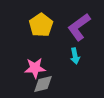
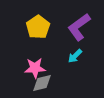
yellow pentagon: moved 3 px left, 2 px down
cyan arrow: rotated 56 degrees clockwise
gray diamond: moved 1 px left, 1 px up
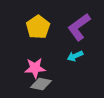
cyan arrow: rotated 21 degrees clockwise
gray diamond: moved 1 px left, 1 px down; rotated 25 degrees clockwise
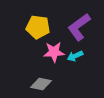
yellow pentagon: rotated 30 degrees counterclockwise
pink star: moved 19 px right, 16 px up
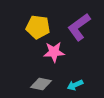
cyan arrow: moved 29 px down
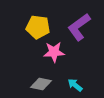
cyan arrow: rotated 63 degrees clockwise
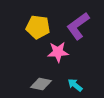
purple L-shape: moved 1 px left, 1 px up
pink star: moved 4 px right
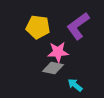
gray diamond: moved 12 px right, 16 px up
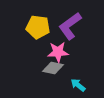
purple L-shape: moved 8 px left
cyan arrow: moved 3 px right
